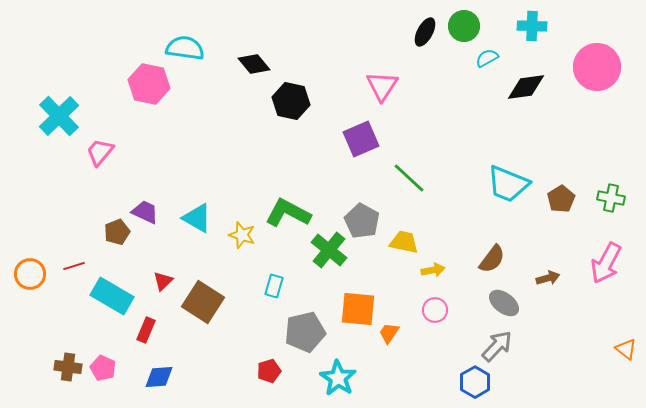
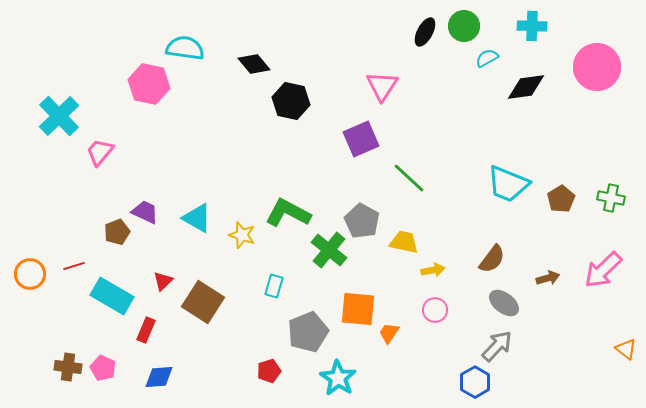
pink arrow at (606, 263): moved 3 px left, 7 px down; rotated 18 degrees clockwise
gray pentagon at (305, 332): moved 3 px right; rotated 9 degrees counterclockwise
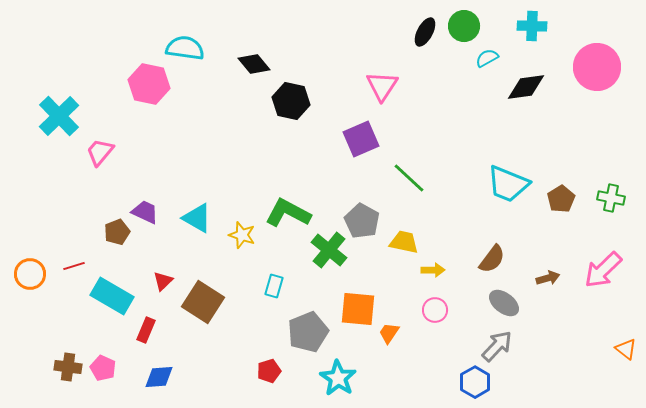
yellow arrow at (433, 270): rotated 10 degrees clockwise
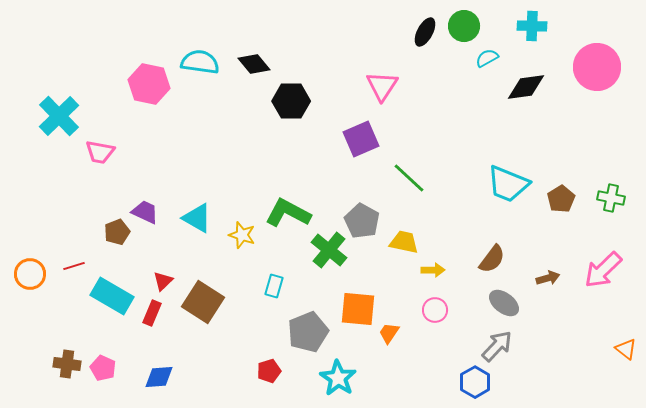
cyan semicircle at (185, 48): moved 15 px right, 14 px down
black hexagon at (291, 101): rotated 12 degrees counterclockwise
pink trapezoid at (100, 152): rotated 120 degrees counterclockwise
red rectangle at (146, 330): moved 6 px right, 17 px up
brown cross at (68, 367): moved 1 px left, 3 px up
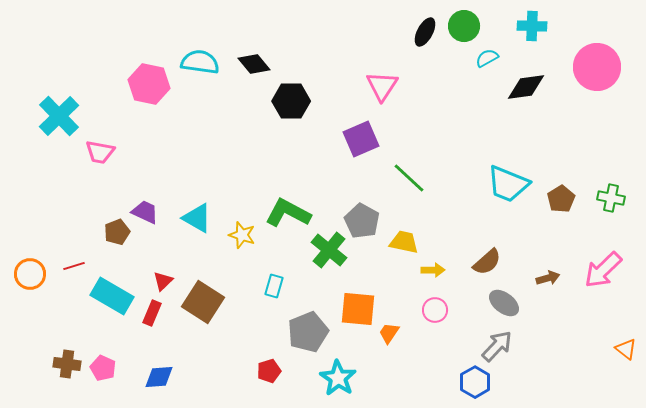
brown semicircle at (492, 259): moved 5 px left, 3 px down; rotated 12 degrees clockwise
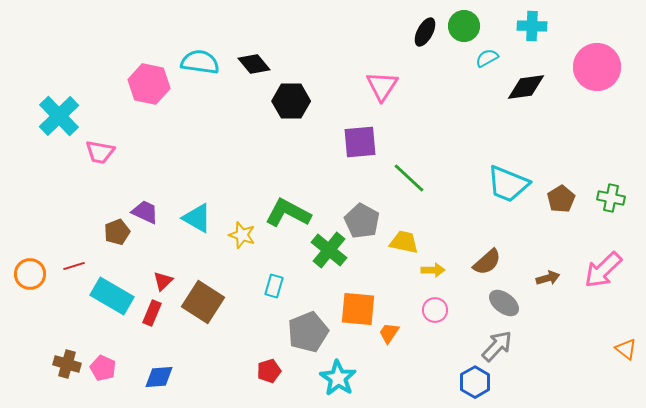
purple square at (361, 139): moved 1 px left, 3 px down; rotated 18 degrees clockwise
brown cross at (67, 364): rotated 8 degrees clockwise
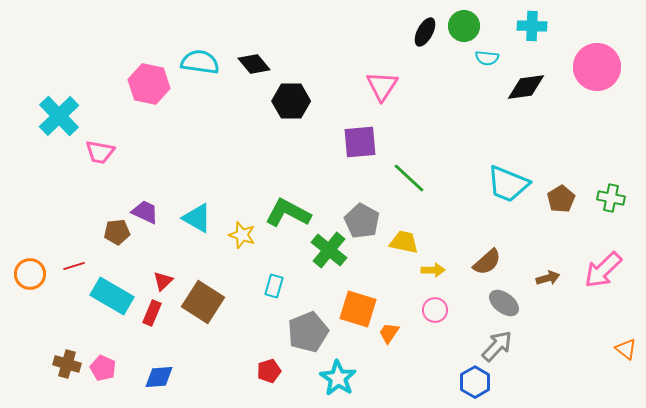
cyan semicircle at (487, 58): rotated 145 degrees counterclockwise
brown pentagon at (117, 232): rotated 15 degrees clockwise
orange square at (358, 309): rotated 12 degrees clockwise
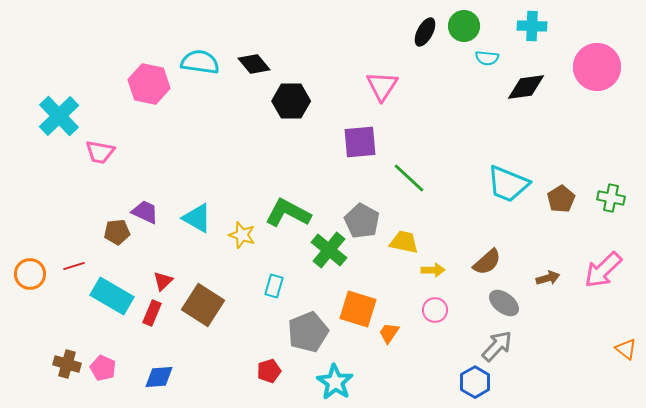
brown square at (203, 302): moved 3 px down
cyan star at (338, 378): moved 3 px left, 4 px down
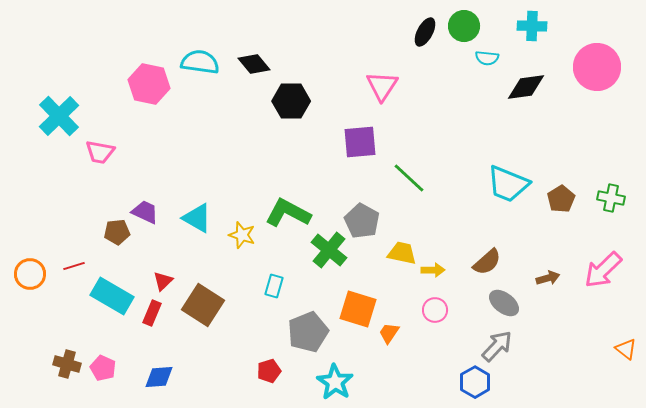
yellow trapezoid at (404, 242): moved 2 px left, 11 px down
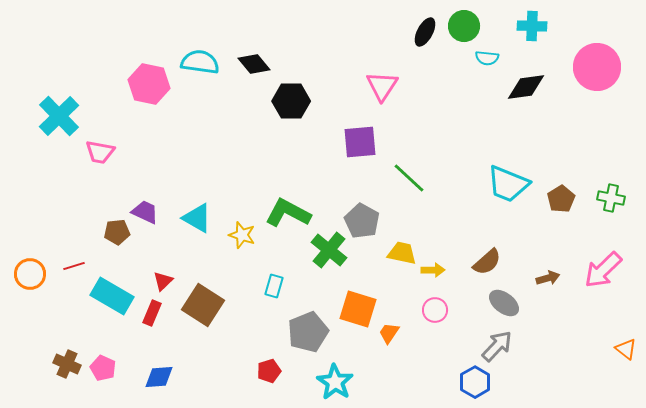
brown cross at (67, 364): rotated 8 degrees clockwise
